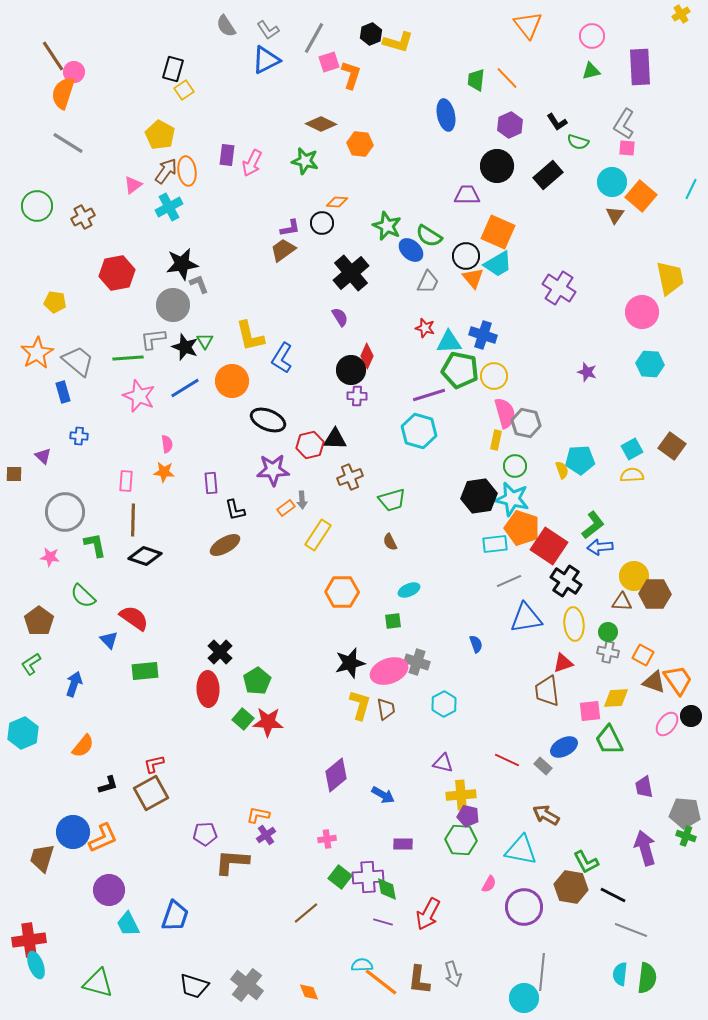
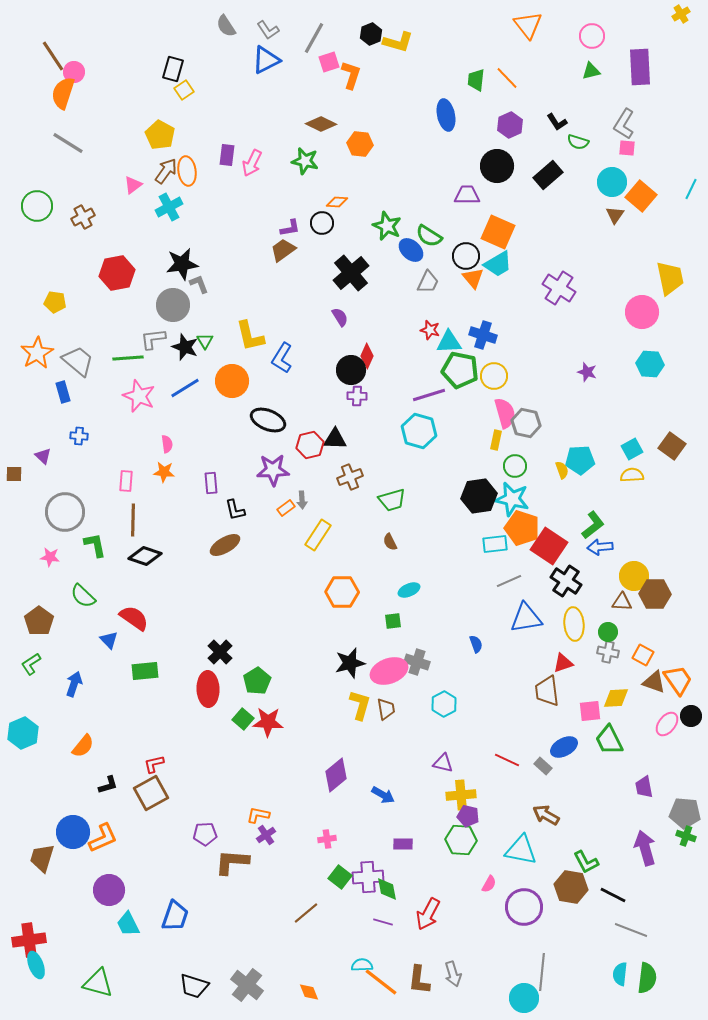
red star at (425, 328): moved 5 px right, 2 px down
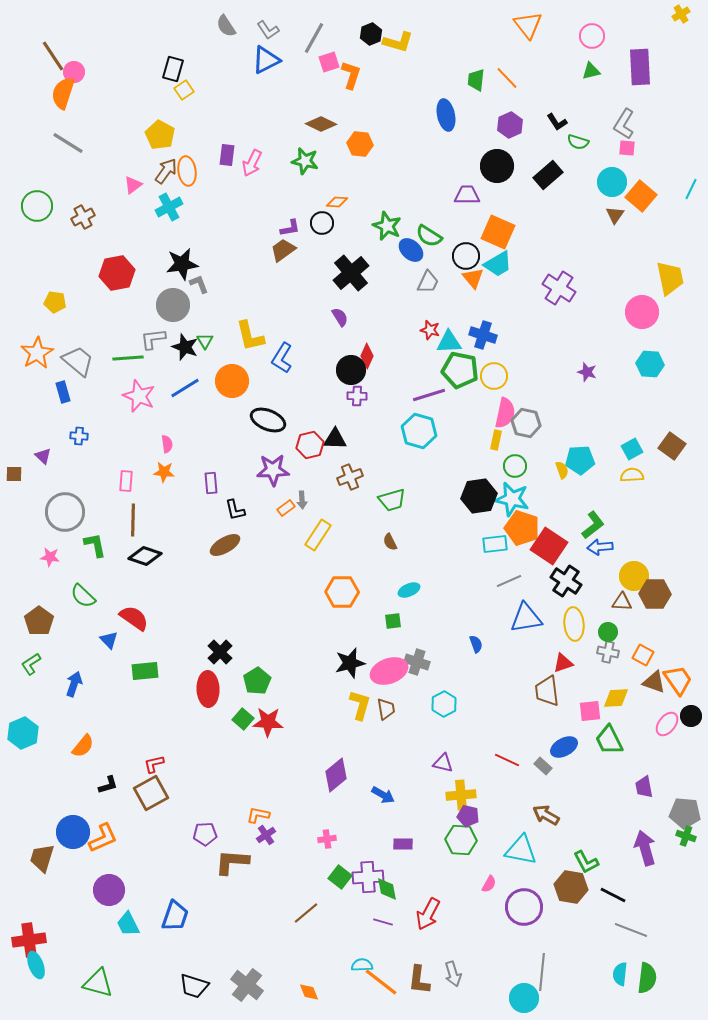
pink semicircle at (505, 413): rotated 28 degrees clockwise
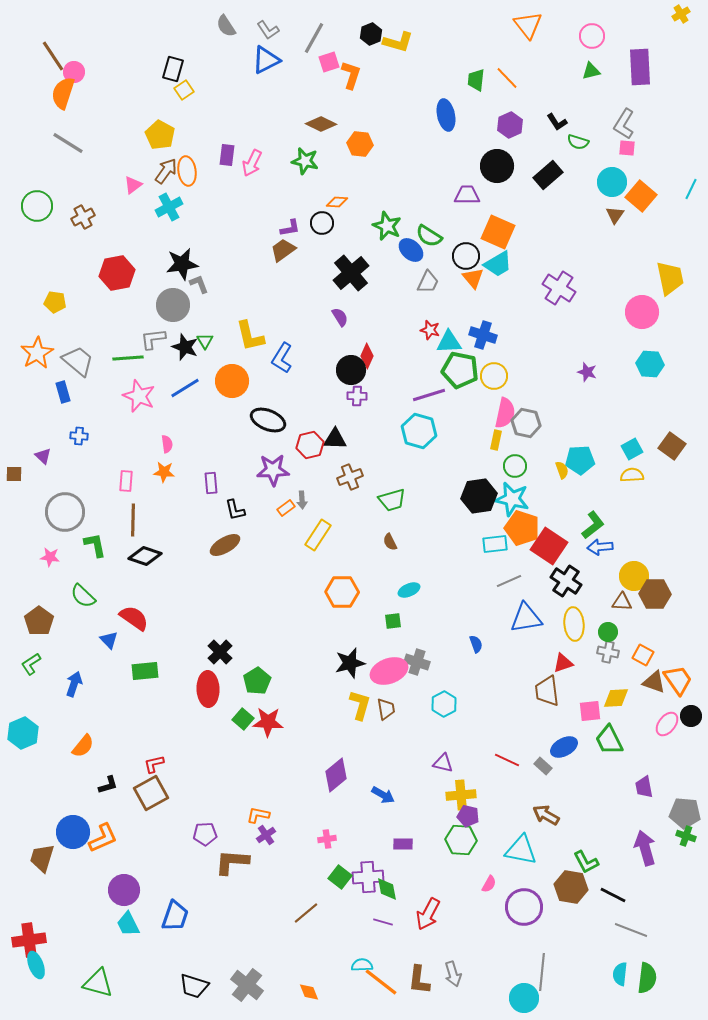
purple circle at (109, 890): moved 15 px right
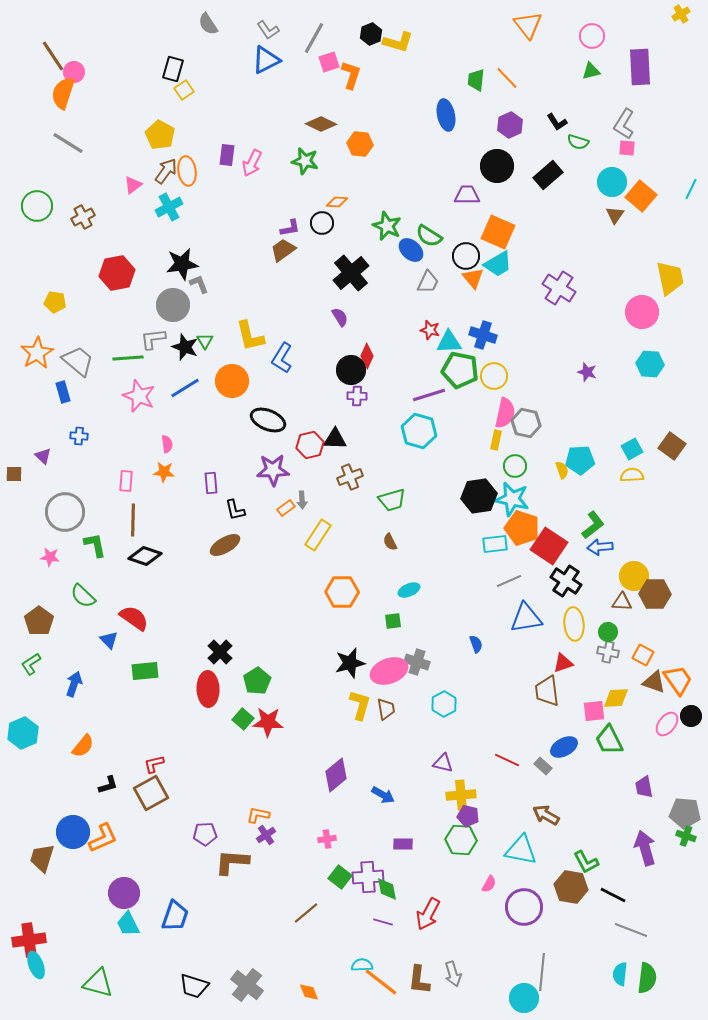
gray semicircle at (226, 26): moved 18 px left, 2 px up
pink square at (590, 711): moved 4 px right
purple circle at (124, 890): moved 3 px down
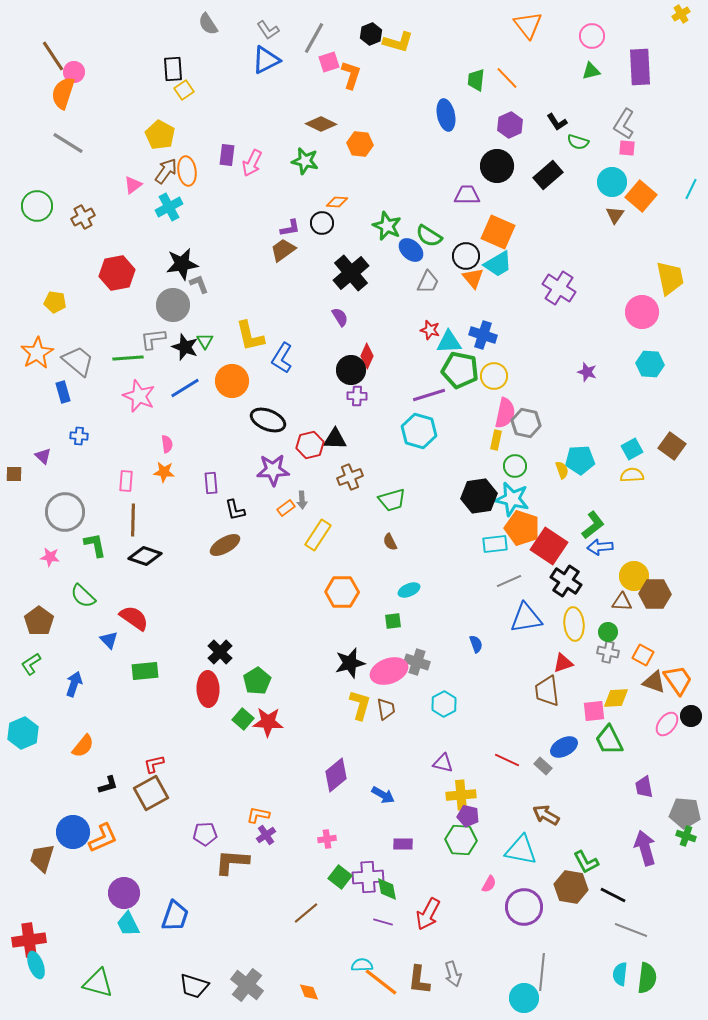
black rectangle at (173, 69): rotated 20 degrees counterclockwise
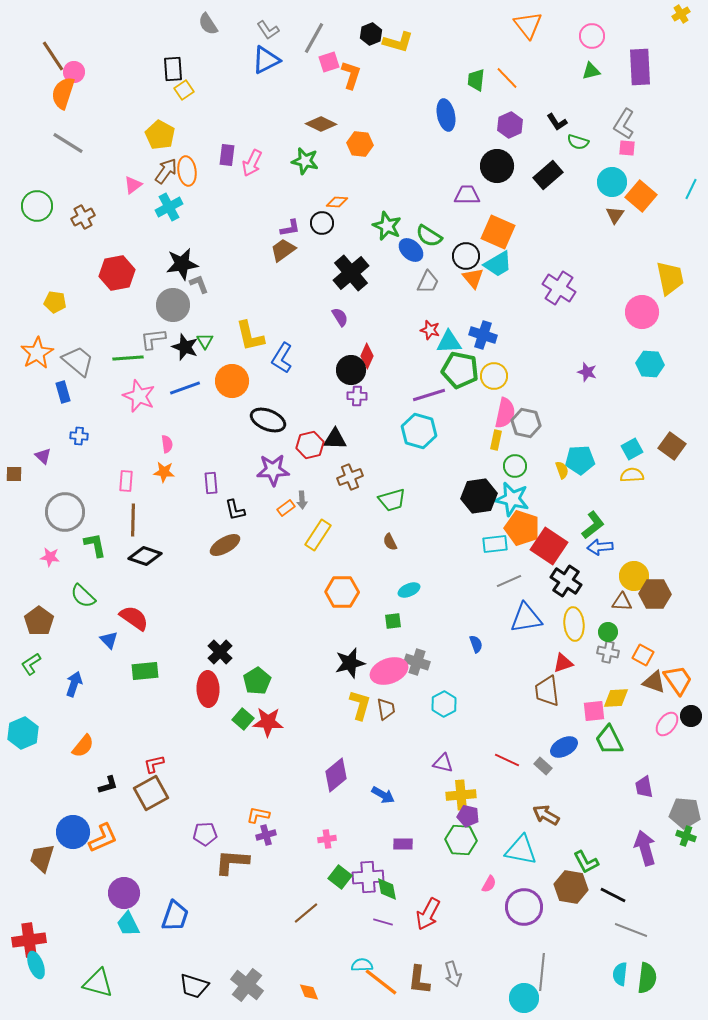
blue line at (185, 388): rotated 12 degrees clockwise
purple cross at (266, 835): rotated 18 degrees clockwise
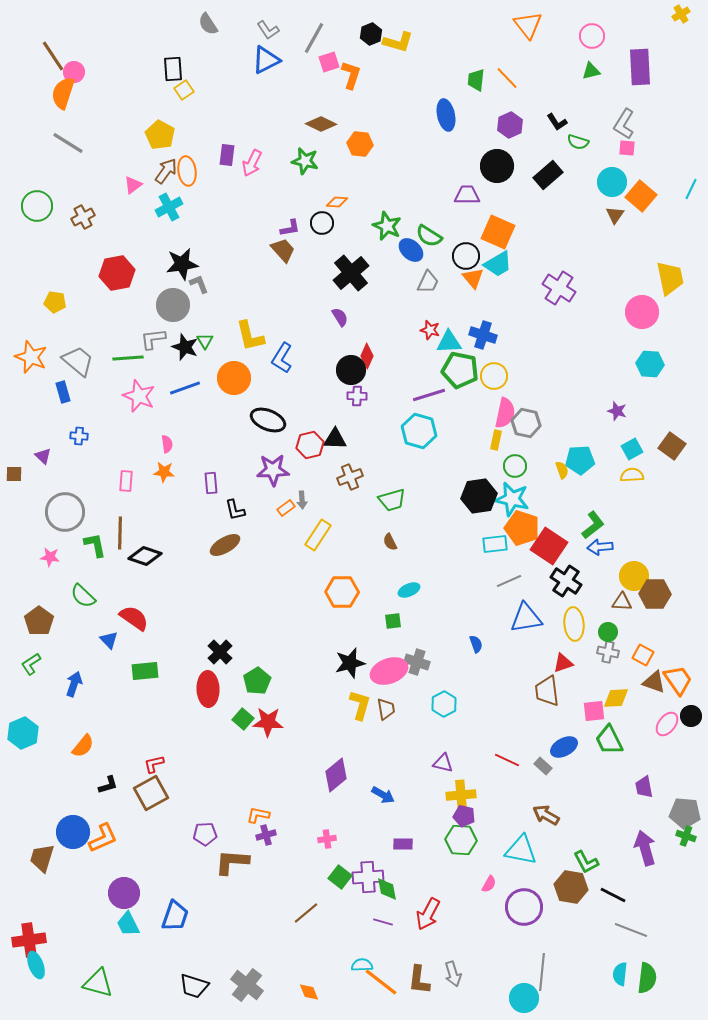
brown trapezoid at (283, 250): rotated 84 degrees clockwise
orange star at (37, 353): moved 6 px left, 4 px down; rotated 20 degrees counterclockwise
purple star at (587, 372): moved 30 px right, 39 px down
orange circle at (232, 381): moved 2 px right, 3 px up
brown line at (133, 520): moved 13 px left, 13 px down
purple pentagon at (468, 816): moved 4 px left
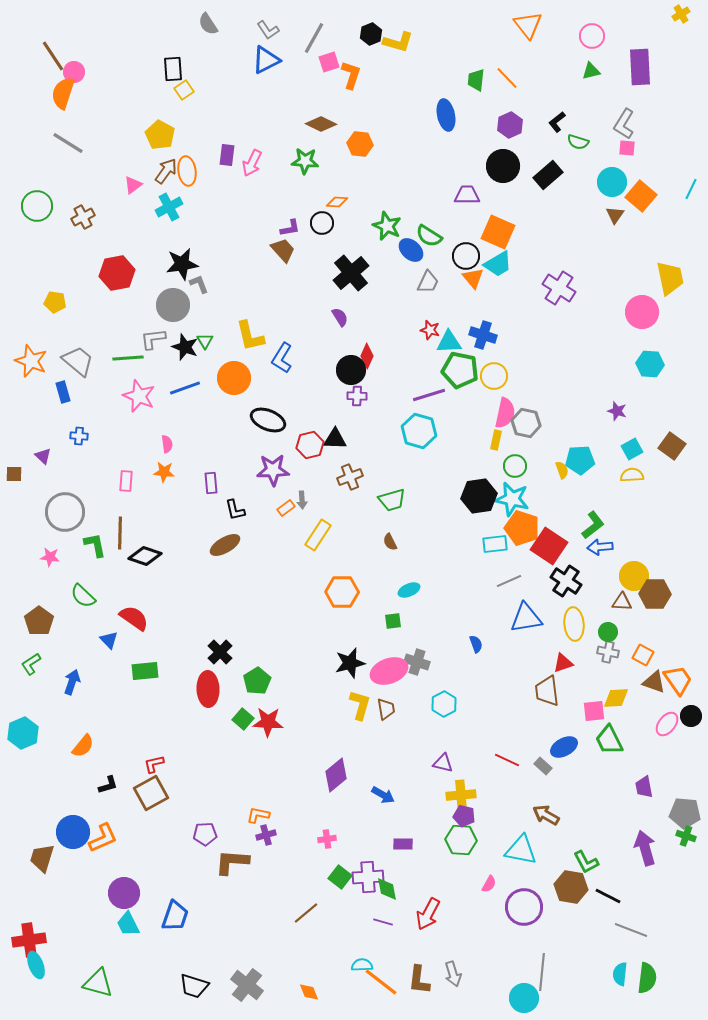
black L-shape at (557, 122): rotated 85 degrees clockwise
green star at (305, 161): rotated 8 degrees counterclockwise
black circle at (497, 166): moved 6 px right
orange star at (31, 357): moved 4 px down
blue arrow at (74, 684): moved 2 px left, 2 px up
black line at (613, 895): moved 5 px left, 1 px down
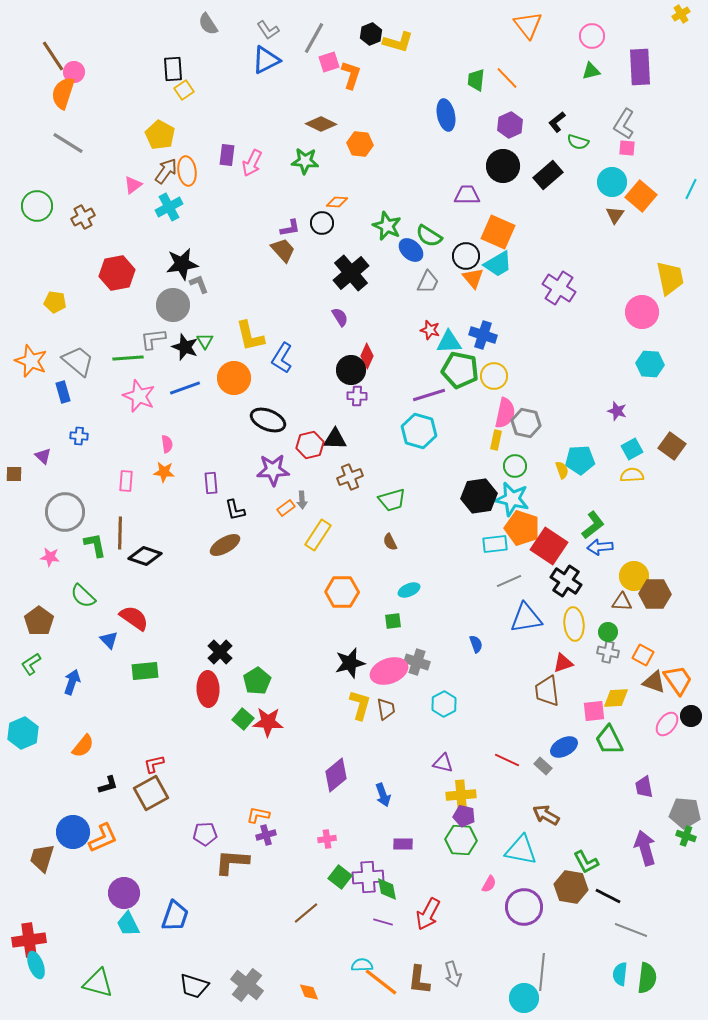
blue arrow at (383, 795): rotated 40 degrees clockwise
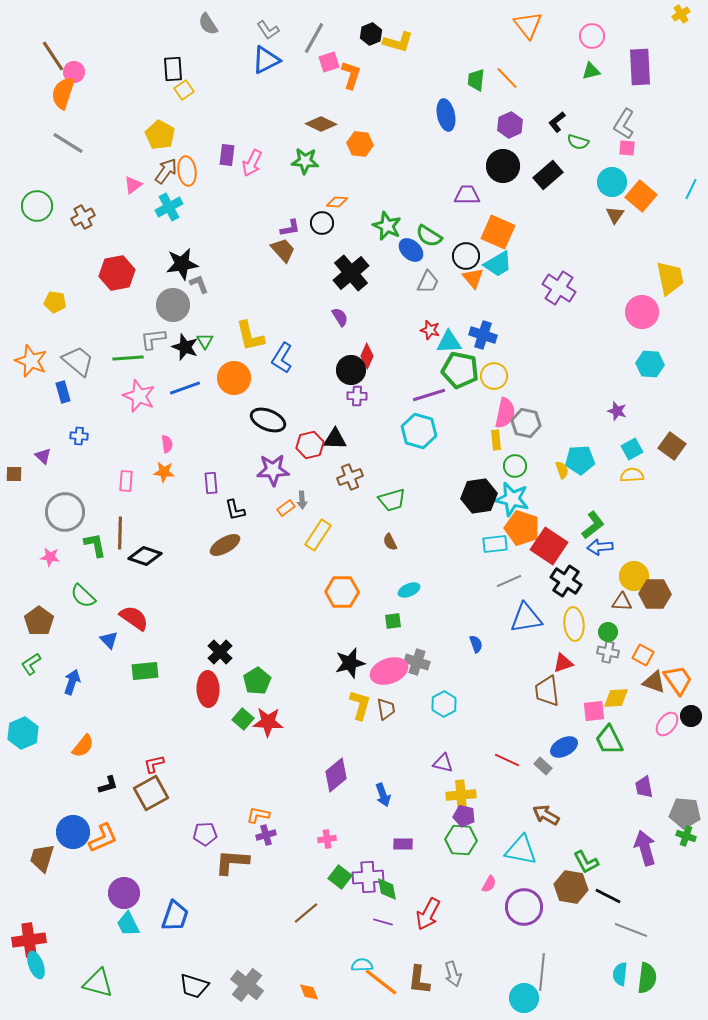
yellow rectangle at (496, 440): rotated 18 degrees counterclockwise
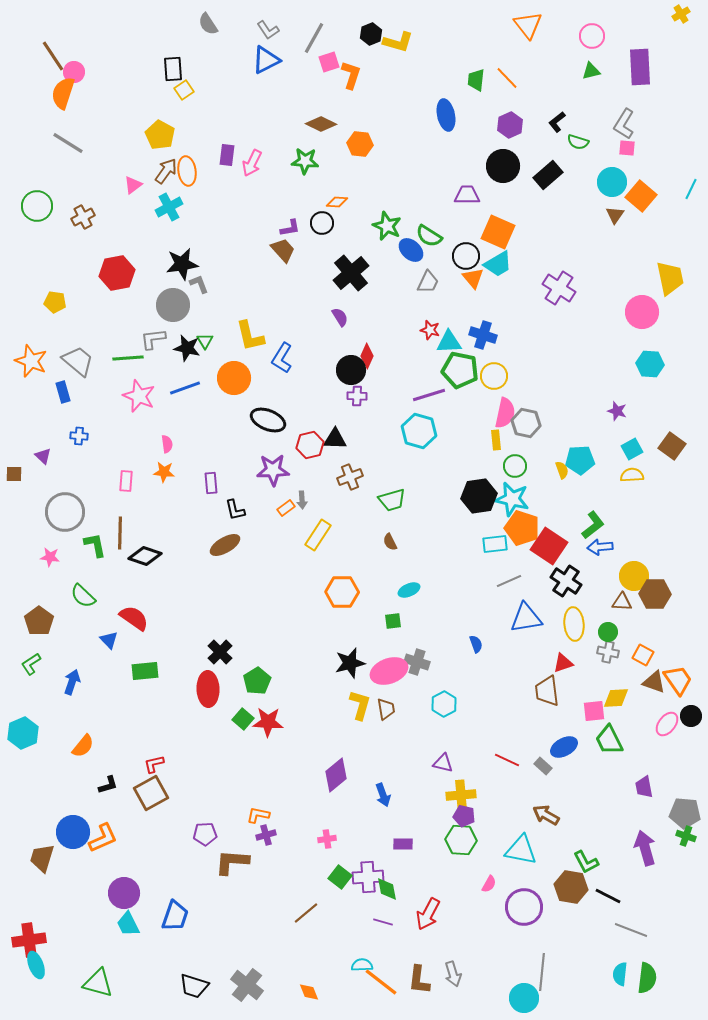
black star at (185, 347): moved 2 px right, 1 px down; rotated 8 degrees counterclockwise
